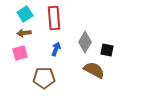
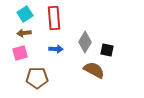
blue arrow: rotated 72 degrees clockwise
brown pentagon: moved 7 px left
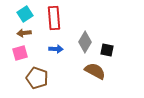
brown semicircle: moved 1 px right, 1 px down
brown pentagon: rotated 20 degrees clockwise
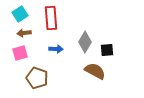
cyan square: moved 5 px left
red rectangle: moved 3 px left
black square: rotated 16 degrees counterclockwise
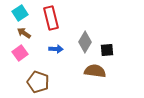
cyan square: moved 1 px up
red rectangle: rotated 10 degrees counterclockwise
brown arrow: rotated 40 degrees clockwise
pink square: rotated 21 degrees counterclockwise
brown semicircle: rotated 20 degrees counterclockwise
brown pentagon: moved 1 px right, 4 px down
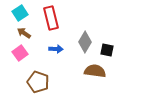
black square: rotated 16 degrees clockwise
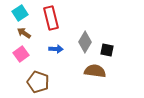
pink square: moved 1 px right, 1 px down
